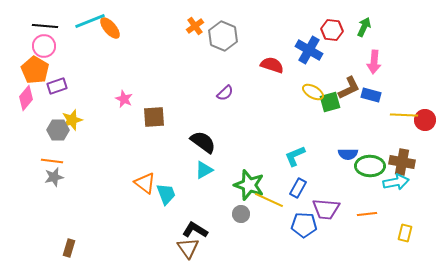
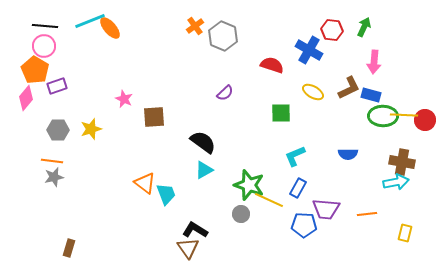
green square at (330, 102): moved 49 px left, 11 px down; rotated 15 degrees clockwise
yellow star at (72, 120): moved 19 px right, 9 px down
green ellipse at (370, 166): moved 13 px right, 50 px up
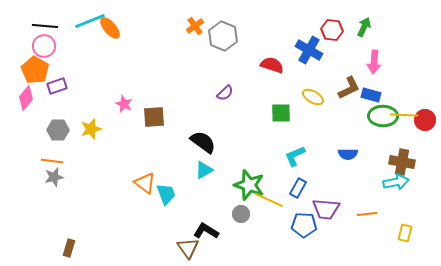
yellow ellipse at (313, 92): moved 5 px down
pink star at (124, 99): moved 5 px down
black L-shape at (195, 230): moved 11 px right, 1 px down
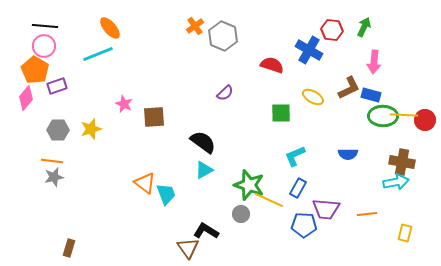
cyan line at (90, 21): moved 8 px right, 33 px down
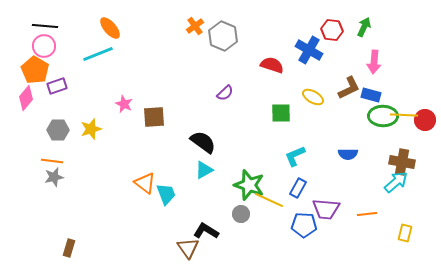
cyan arrow at (396, 182): rotated 30 degrees counterclockwise
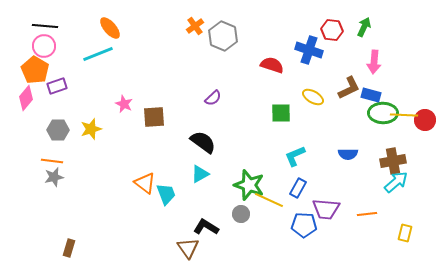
blue cross at (309, 50): rotated 12 degrees counterclockwise
purple semicircle at (225, 93): moved 12 px left, 5 px down
green ellipse at (383, 116): moved 3 px up
brown cross at (402, 162): moved 9 px left, 1 px up; rotated 20 degrees counterclockwise
cyan triangle at (204, 170): moved 4 px left, 4 px down
black L-shape at (206, 231): moved 4 px up
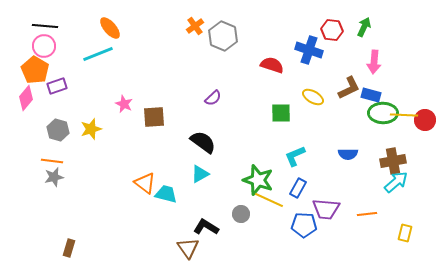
gray hexagon at (58, 130): rotated 15 degrees clockwise
green star at (249, 185): moved 9 px right, 5 px up
cyan trapezoid at (166, 194): rotated 55 degrees counterclockwise
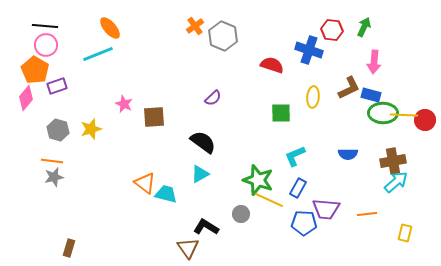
pink circle at (44, 46): moved 2 px right, 1 px up
yellow ellipse at (313, 97): rotated 65 degrees clockwise
blue pentagon at (304, 225): moved 2 px up
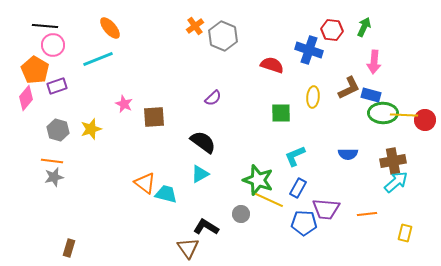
pink circle at (46, 45): moved 7 px right
cyan line at (98, 54): moved 5 px down
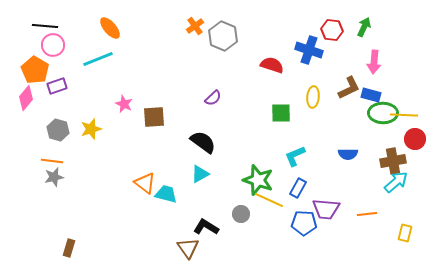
red circle at (425, 120): moved 10 px left, 19 px down
